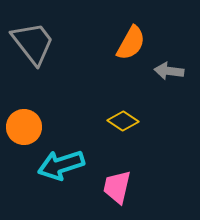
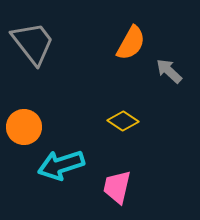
gray arrow: rotated 36 degrees clockwise
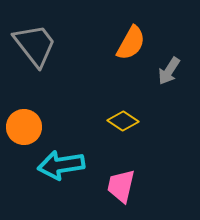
gray trapezoid: moved 2 px right, 2 px down
gray arrow: rotated 100 degrees counterclockwise
cyan arrow: rotated 9 degrees clockwise
pink trapezoid: moved 4 px right, 1 px up
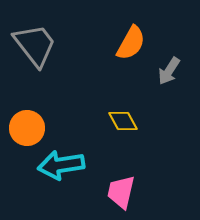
yellow diamond: rotated 28 degrees clockwise
orange circle: moved 3 px right, 1 px down
pink trapezoid: moved 6 px down
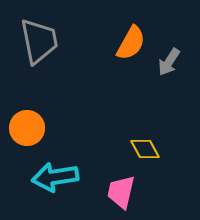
gray trapezoid: moved 4 px right, 4 px up; rotated 27 degrees clockwise
gray arrow: moved 9 px up
yellow diamond: moved 22 px right, 28 px down
cyan arrow: moved 6 px left, 12 px down
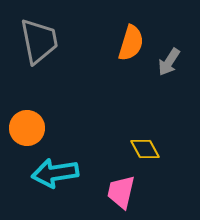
orange semicircle: rotated 12 degrees counterclockwise
cyan arrow: moved 4 px up
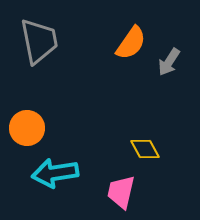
orange semicircle: rotated 18 degrees clockwise
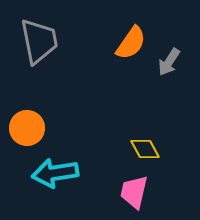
pink trapezoid: moved 13 px right
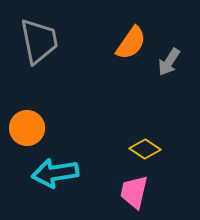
yellow diamond: rotated 28 degrees counterclockwise
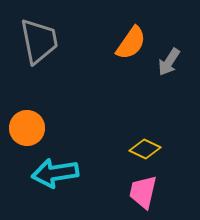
yellow diamond: rotated 8 degrees counterclockwise
pink trapezoid: moved 9 px right
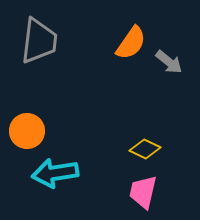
gray trapezoid: rotated 18 degrees clockwise
gray arrow: rotated 84 degrees counterclockwise
orange circle: moved 3 px down
